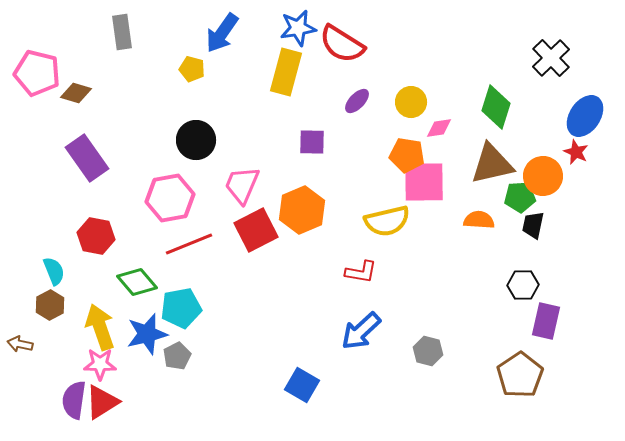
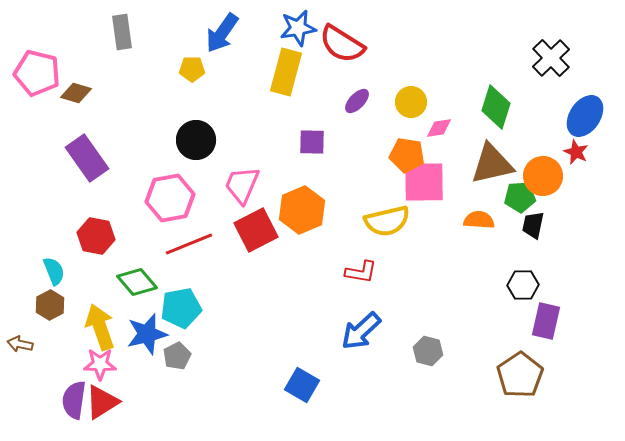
yellow pentagon at (192, 69): rotated 15 degrees counterclockwise
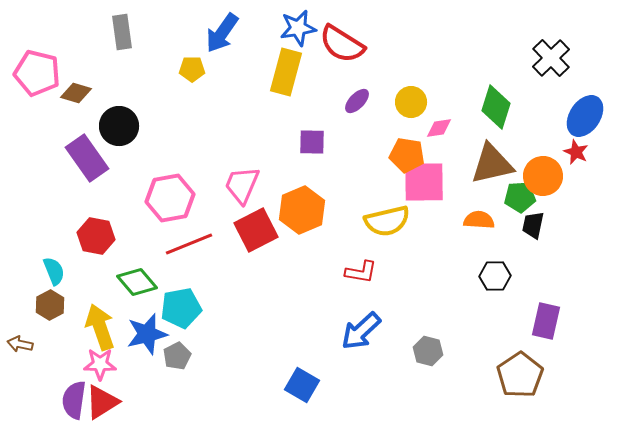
black circle at (196, 140): moved 77 px left, 14 px up
black hexagon at (523, 285): moved 28 px left, 9 px up
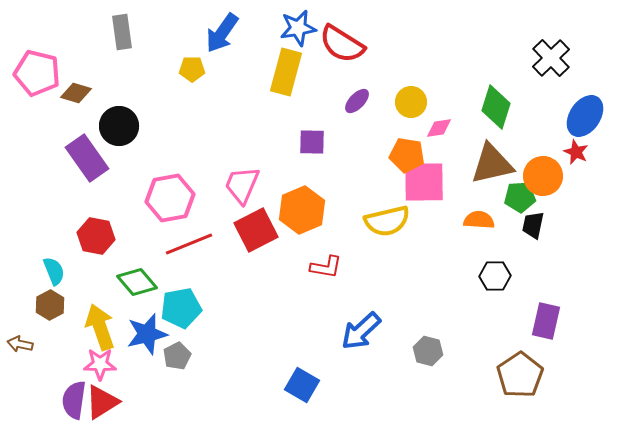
red L-shape at (361, 272): moved 35 px left, 5 px up
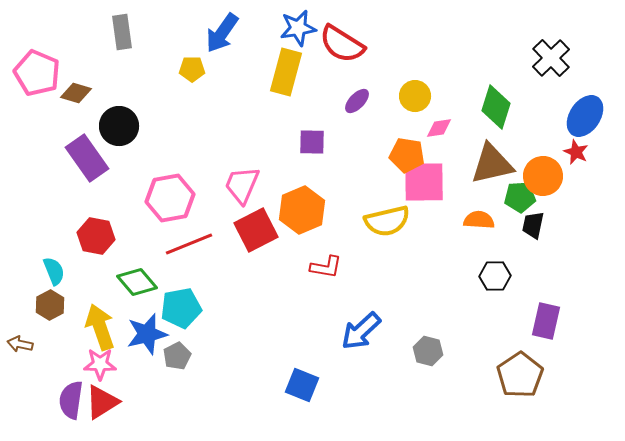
pink pentagon at (37, 73): rotated 9 degrees clockwise
yellow circle at (411, 102): moved 4 px right, 6 px up
blue square at (302, 385): rotated 8 degrees counterclockwise
purple semicircle at (74, 400): moved 3 px left
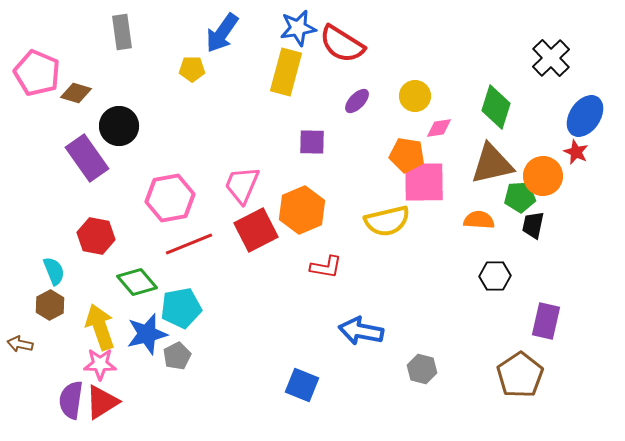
blue arrow at (361, 331): rotated 54 degrees clockwise
gray hexagon at (428, 351): moved 6 px left, 18 px down
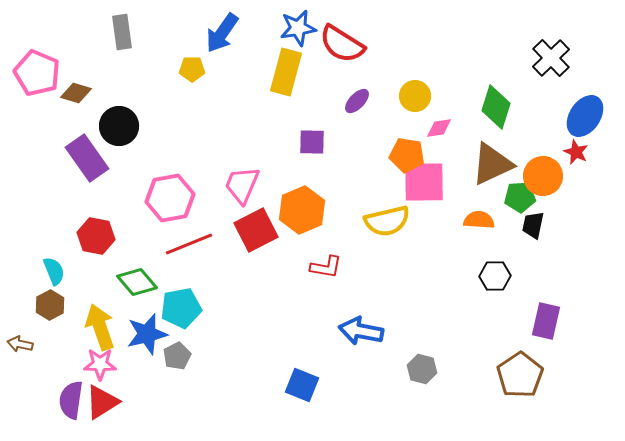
brown triangle at (492, 164): rotated 12 degrees counterclockwise
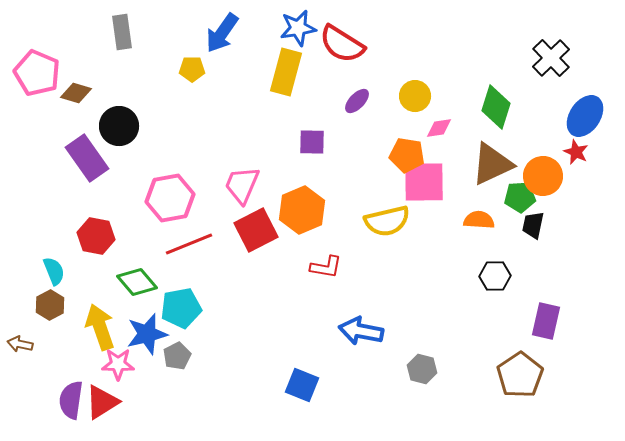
pink star at (100, 364): moved 18 px right
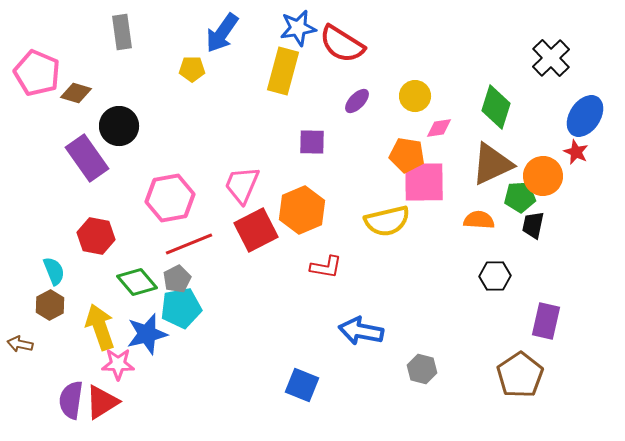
yellow rectangle at (286, 72): moved 3 px left, 1 px up
gray pentagon at (177, 356): moved 77 px up
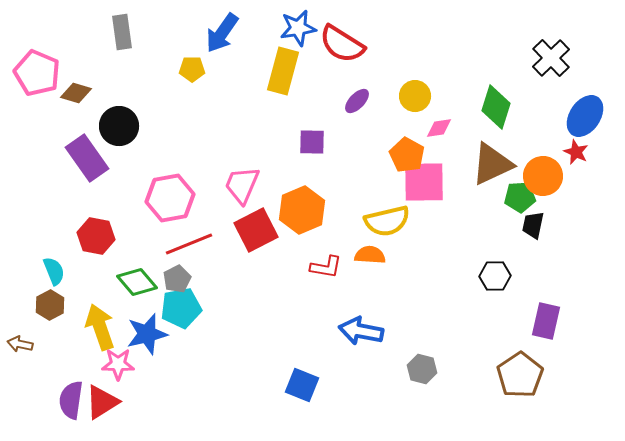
orange pentagon at (407, 155): rotated 20 degrees clockwise
orange semicircle at (479, 220): moved 109 px left, 35 px down
